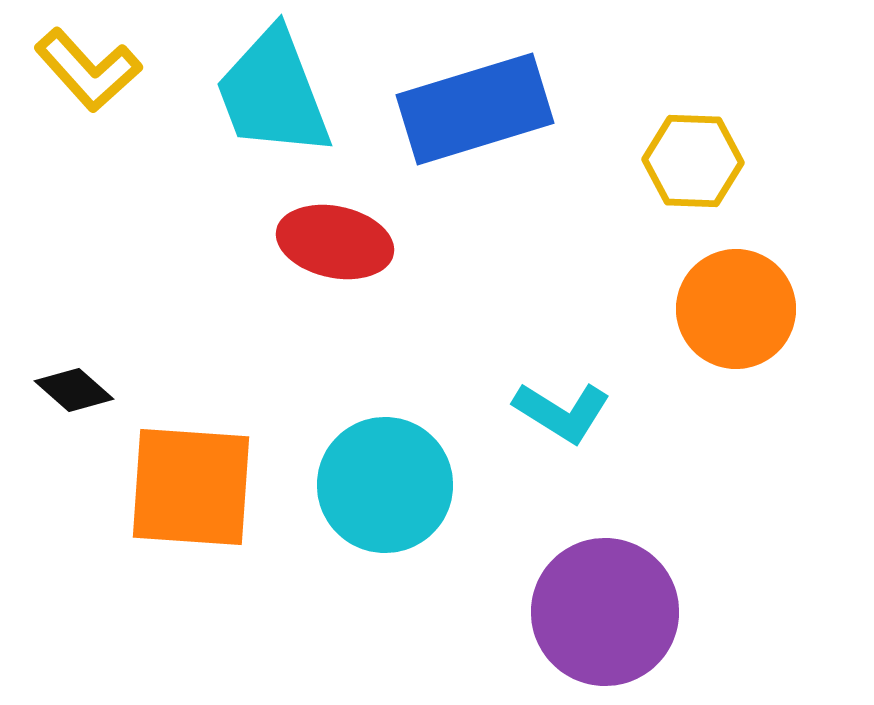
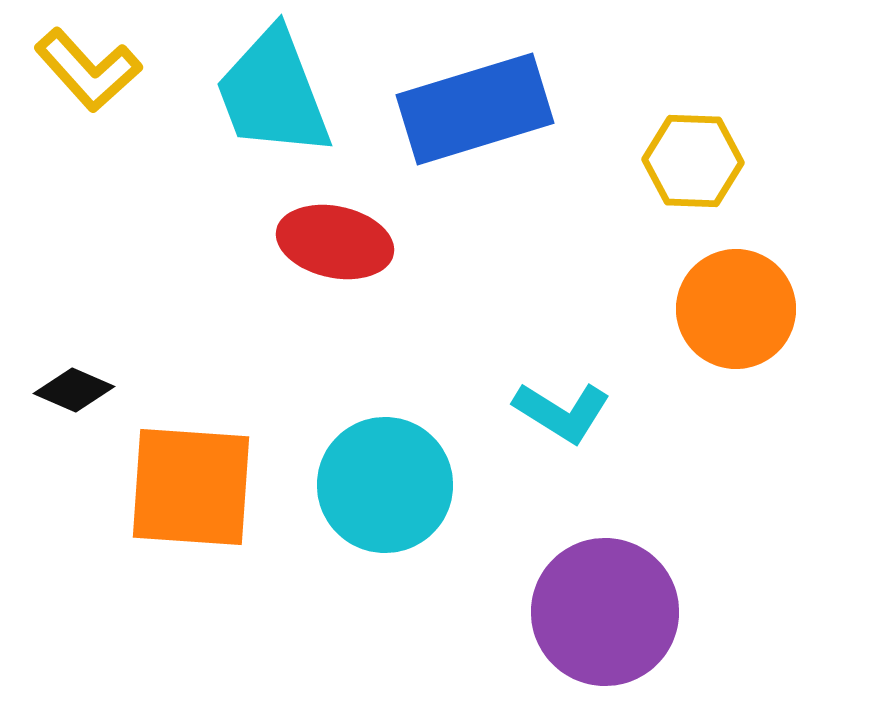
black diamond: rotated 18 degrees counterclockwise
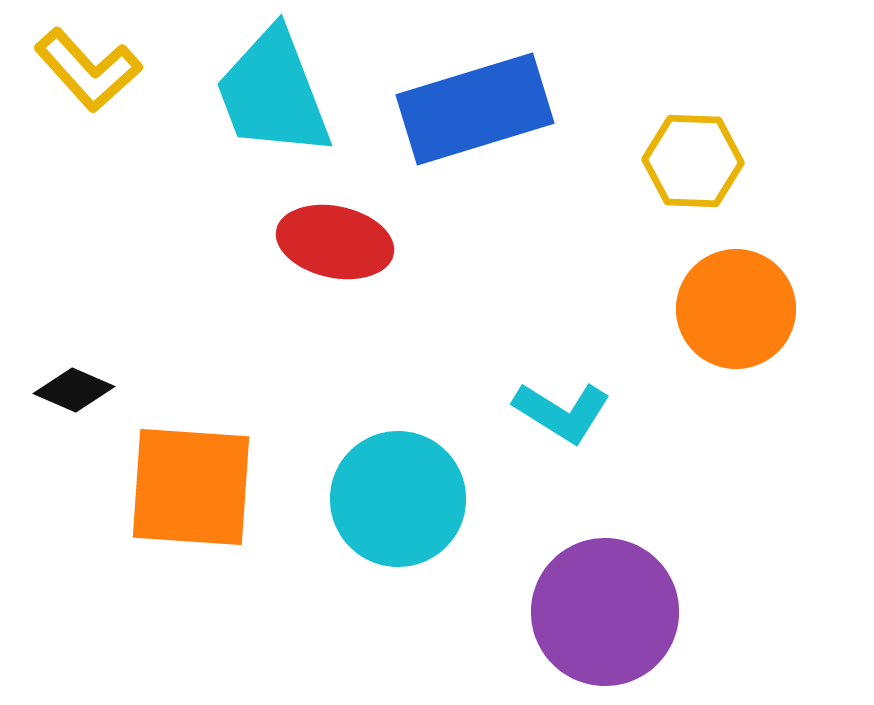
cyan circle: moved 13 px right, 14 px down
